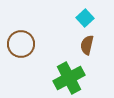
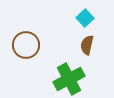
brown circle: moved 5 px right, 1 px down
green cross: moved 1 px down
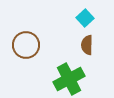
brown semicircle: rotated 12 degrees counterclockwise
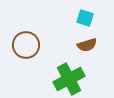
cyan square: rotated 30 degrees counterclockwise
brown semicircle: rotated 108 degrees counterclockwise
